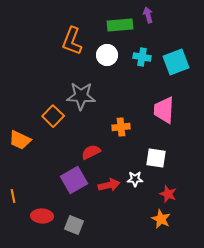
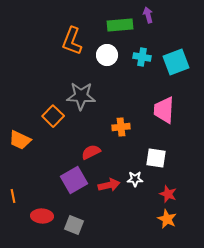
orange star: moved 6 px right
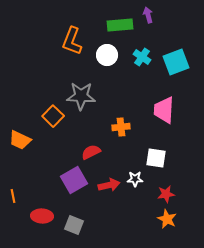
cyan cross: rotated 24 degrees clockwise
red star: moved 2 px left; rotated 30 degrees counterclockwise
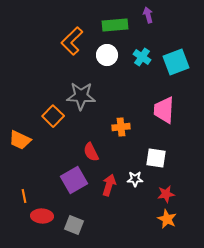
green rectangle: moved 5 px left
orange L-shape: rotated 24 degrees clockwise
red semicircle: rotated 90 degrees counterclockwise
red arrow: rotated 60 degrees counterclockwise
orange line: moved 11 px right
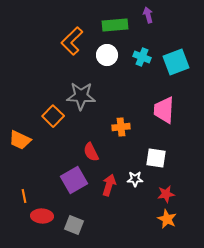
cyan cross: rotated 12 degrees counterclockwise
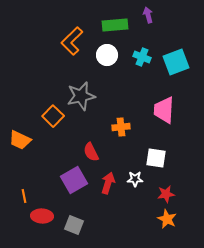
gray star: rotated 16 degrees counterclockwise
red arrow: moved 1 px left, 2 px up
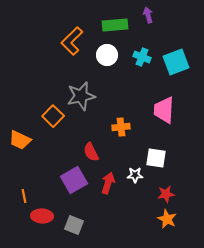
white star: moved 4 px up
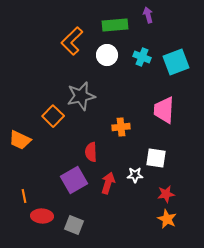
red semicircle: rotated 24 degrees clockwise
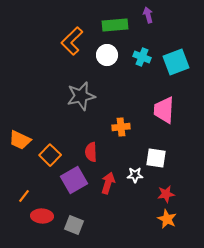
orange square: moved 3 px left, 39 px down
orange line: rotated 48 degrees clockwise
